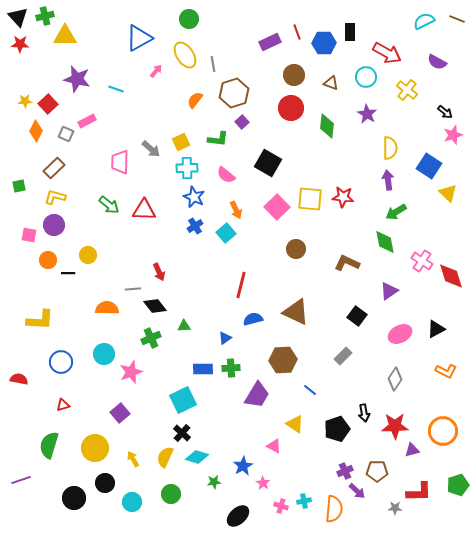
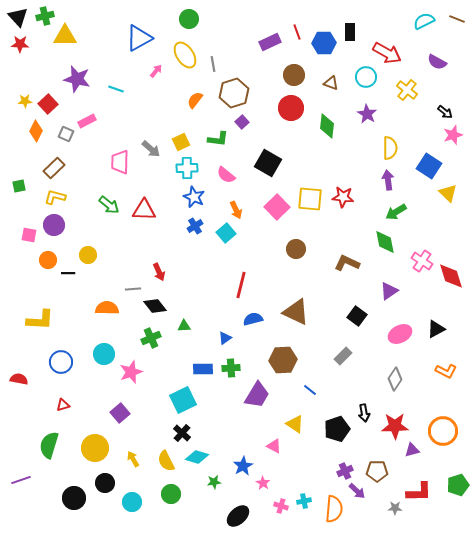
yellow semicircle at (165, 457): moved 1 px right, 4 px down; rotated 50 degrees counterclockwise
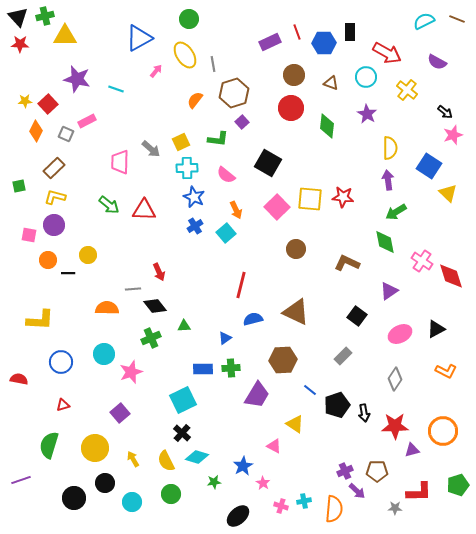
black pentagon at (337, 429): moved 24 px up
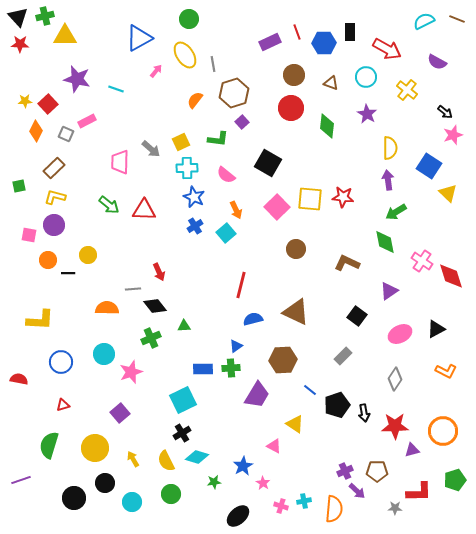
red arrow at (387, 53): moved 4 px up
blue triangle at (225, 338): moved 11 px right, 8 px down
black cross at (182, 433): rotated 18 degrees clockwise
green pentagon at (458, 485): moved 3 px left, 5 px up
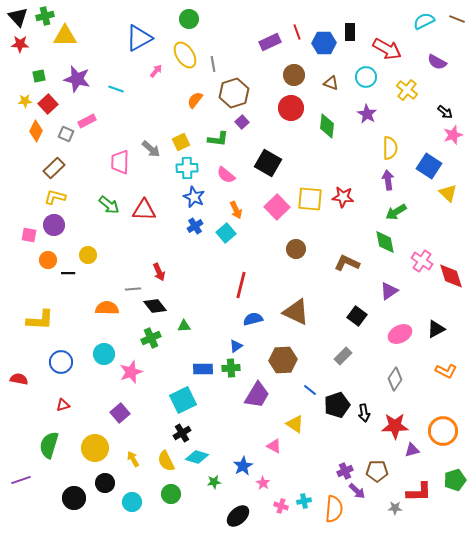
green square at (19, 186): moved 20 px right, 110 px up
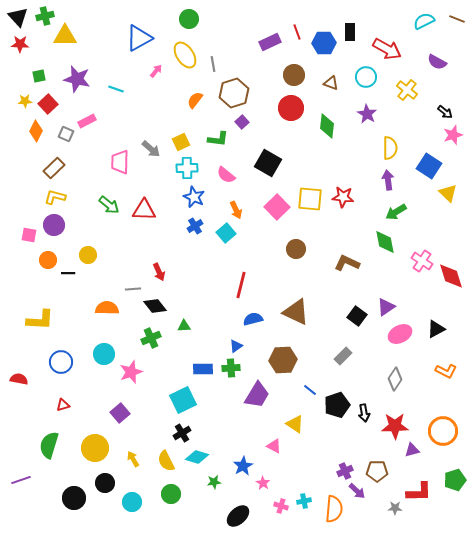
purple triangle at (389, 291): moved 3 px left, 16 px down
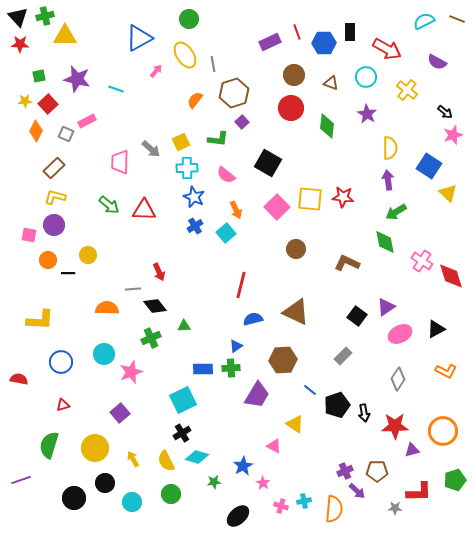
gray diamond at (395, 379): moved 3 px right
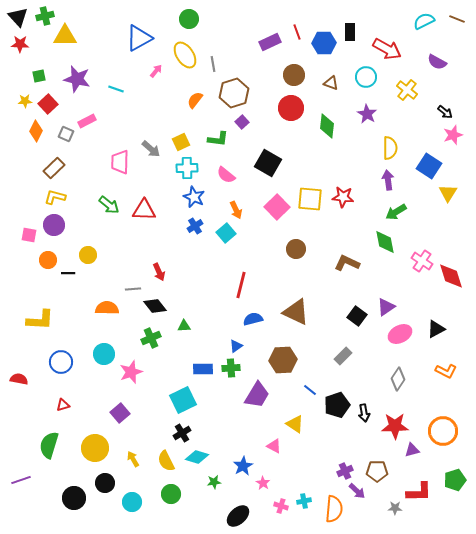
yellow triangle at (448, 193): rotated 18 degrees clockwise
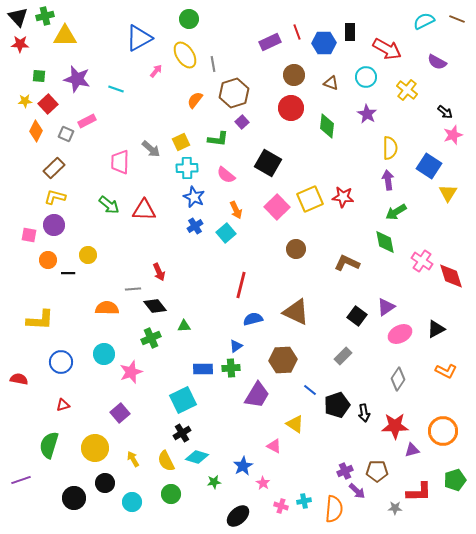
green square at (39, 76): rotated 16 degrees clockwise
yellow square at (310, 199): rotated 28 degrees counterclockwise
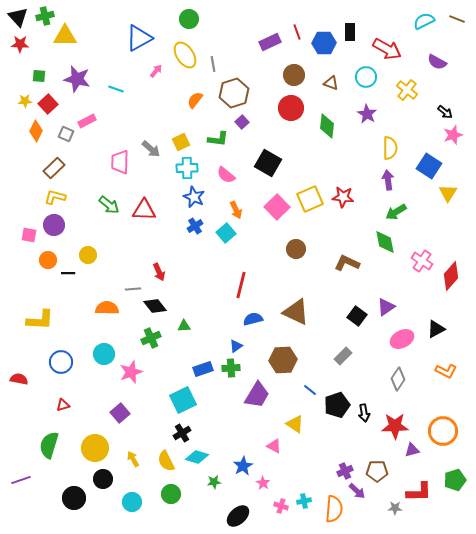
red diamond at (451, 276): rotated 60 degrees clockwise
pink ellipse at (400, 334): moved 2 px right, 5 px down
blue rectangle at (203, 369): rotated 18 degrees counterclockwise
black circle at (105, 483): moved 2 px left, 4 px up
